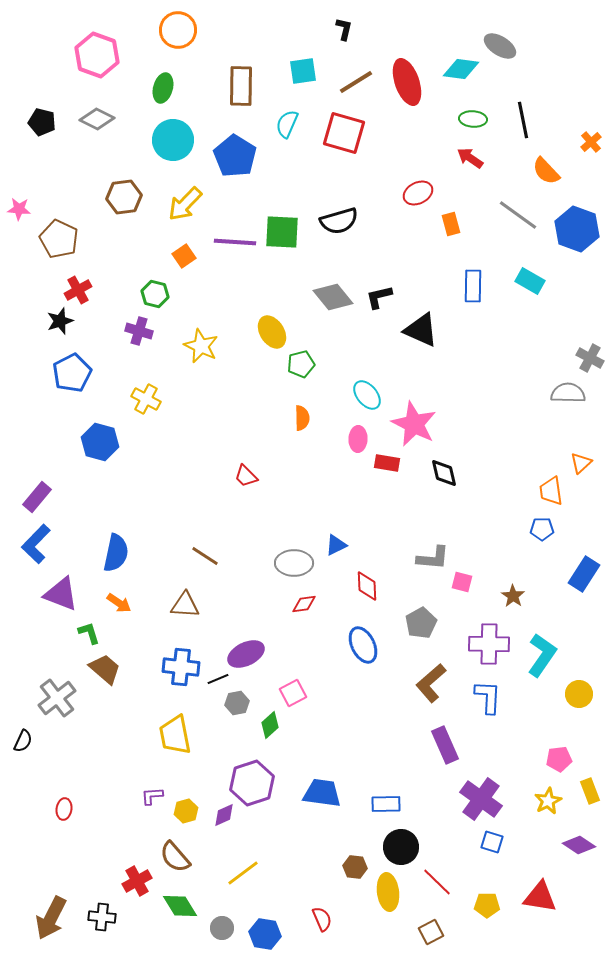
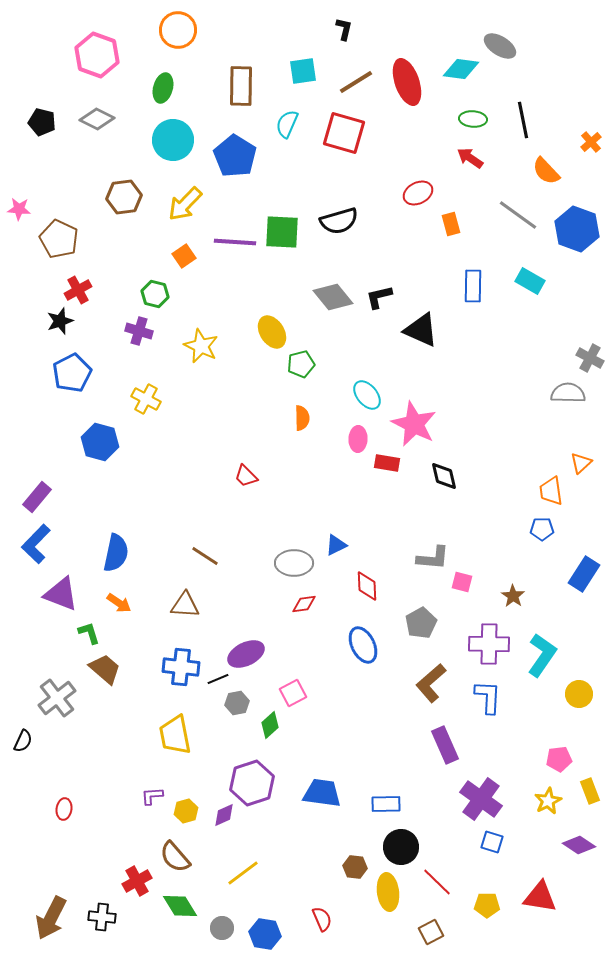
black diamond at (444, 473): moved 3 px down
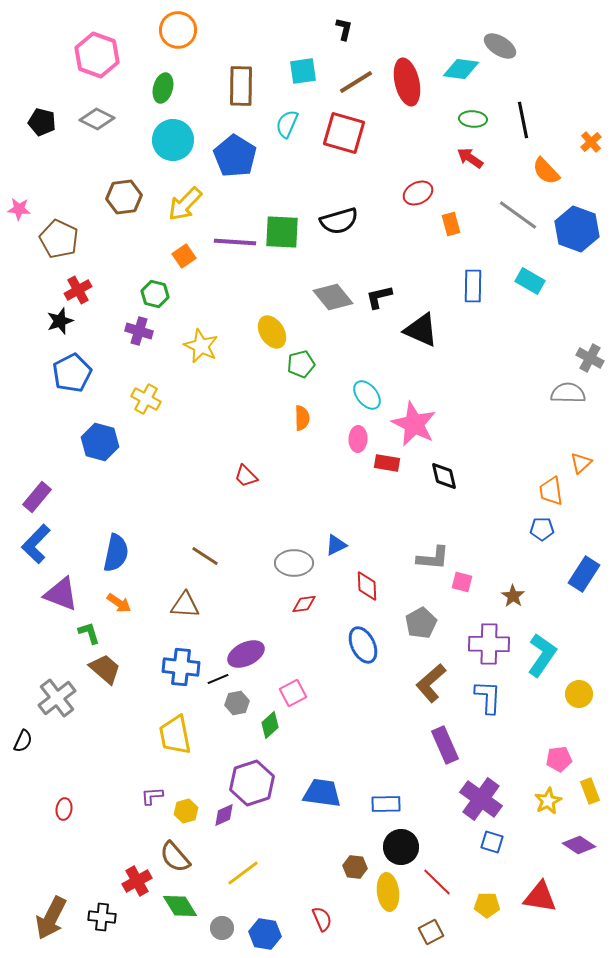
red ellipse at (407, 82): rotated 6 degrees clockwise
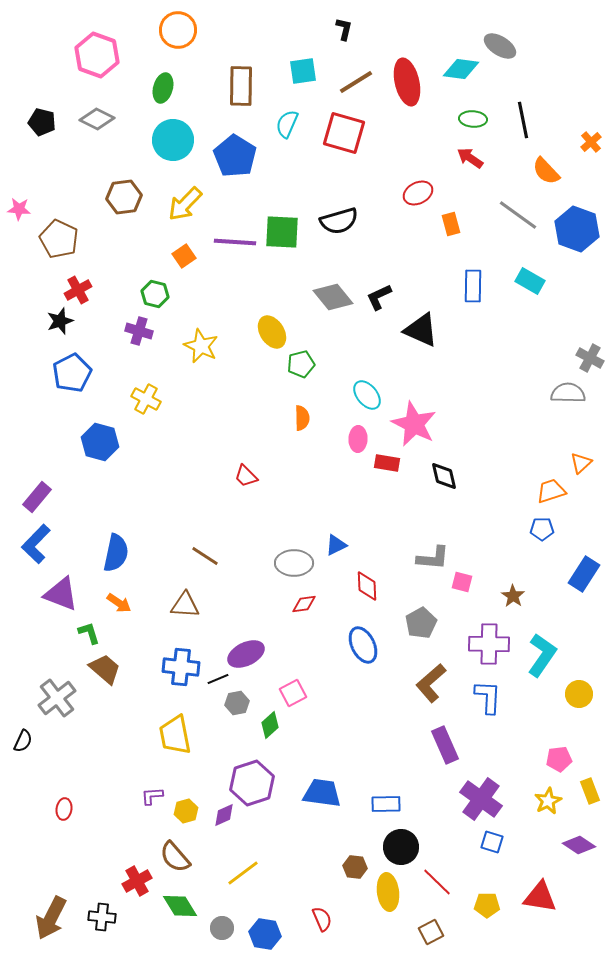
black L-shape at (379, 297): rotated 12 degrees counterclockwise
orange trapezoid at (551, 491): rotated 80 degrees clockwise
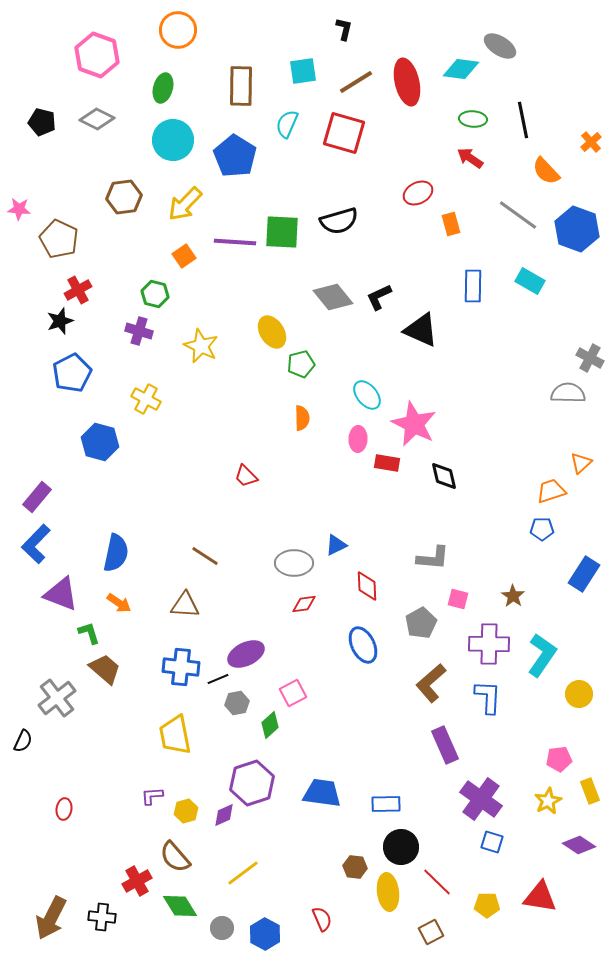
pink square at (462, 582): moved 4 px left, 17 px down
blue hexagon at (265, 934): rotated 20 degrees clockwise
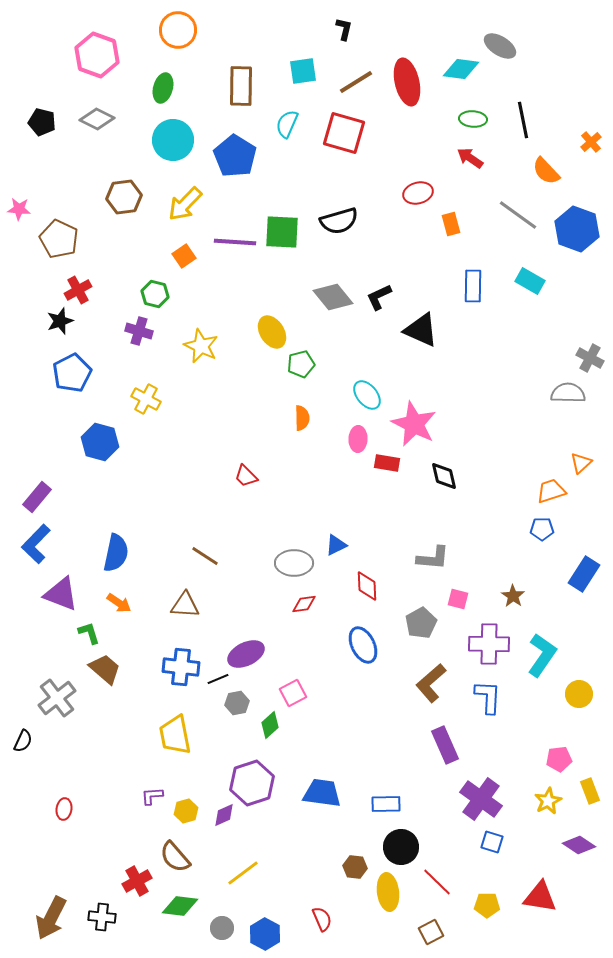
red ellipse at (418, 193): rotated 12 degrees clockwise
green diamond at (180, 906): rotated 51 degrees counterclockwise
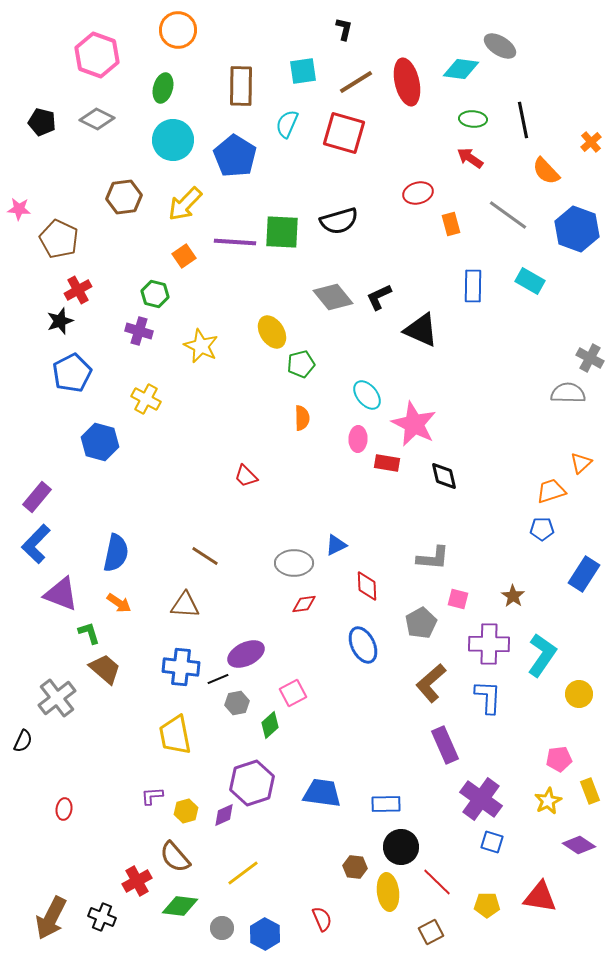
gray line at (518, 215): moved 10 px left
black cross at (102, 917): rotated 16 degrees clockwise
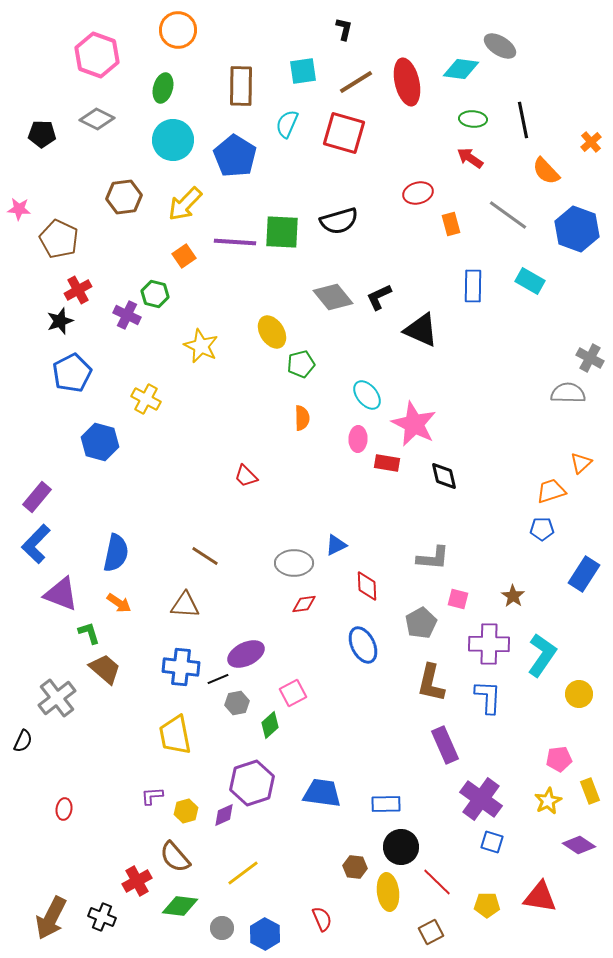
black pentagon at (42, 122): moved 12 px down; rotated 12 degrees counterclockwise
purple cross at (139, 331): moved 12 px left, 16 px up; rotated 8 degrees clockwise
brown L-shape at (431, 683): rotated 36 degrees counterclockwise
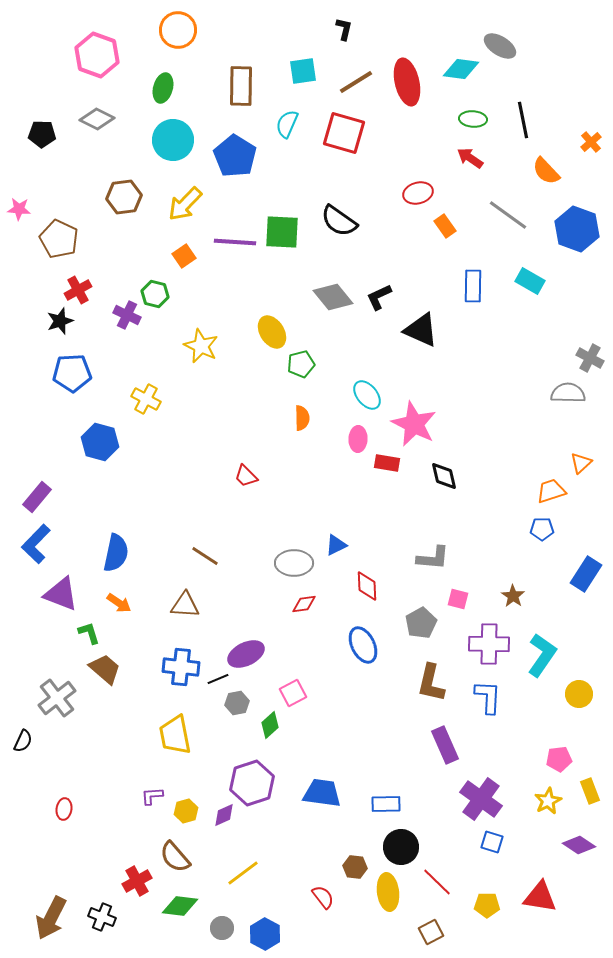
black semicircle at (339, 221): rotated 51 degrees clockwise
orange rectangle at (451, 224): moved 6 px left, 2 px down; rotated 20 degrees counterclockwise
blue pentagon at (72, 373): rotated 24 degrees clockwise
blue rectangle at (584, 574): moved 2 px right
red semicircle at (322, 919): moved 1 px right, 22 px up; rotated 15 degrees counterclockwise
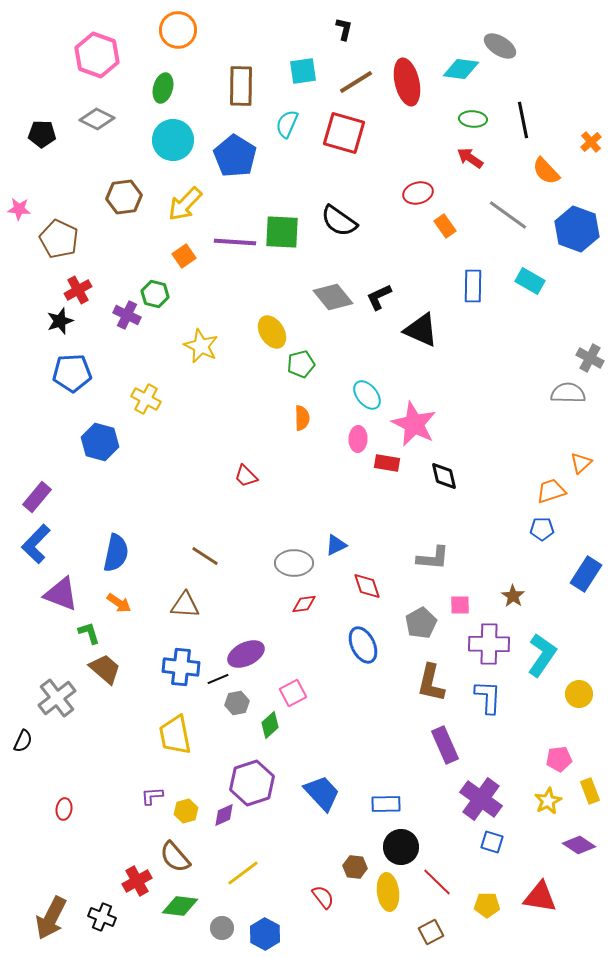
red diamond at (367, 586): rotated 16 degrees counterclockwise
pink square at (458, 599): moved 2 px right, 6 px down; rotated 15 degrees counterclockwise
blue trapezoid at (322, 793): rotated 39 degrees clockwise
